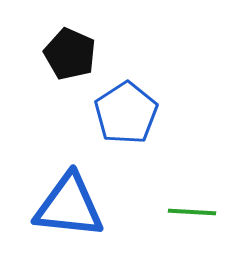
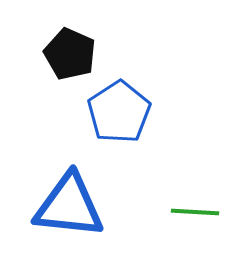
blue pentagon: moved 7 px left, 1 px up
green line: moved 3 px right
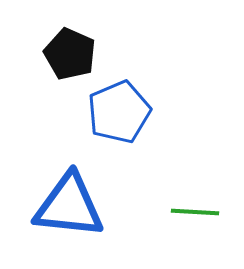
blue pentagon: rotated 10 degrees clockwise
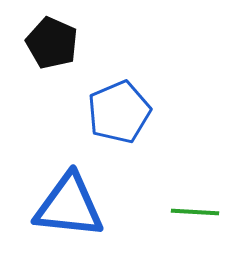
black pentagon: moved 18 px left, 11 px up
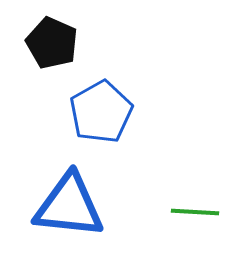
blue pentagon: moved 18 px left; rotated 6 degrees counterclockwise
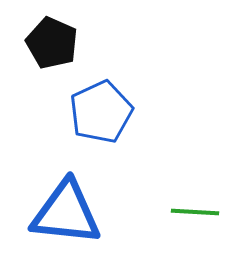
blue pentagon: rotated 4 degrees clockwise
blue triangle: moved 3 px left, 7 px down
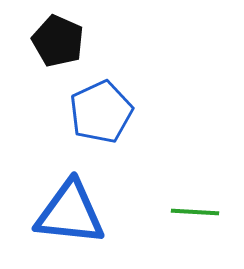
black pentagon: moved 6 px right, 2 px up
blue triangle: moved 4 px right
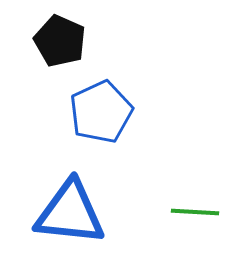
black pentagon: moved 2 px right
